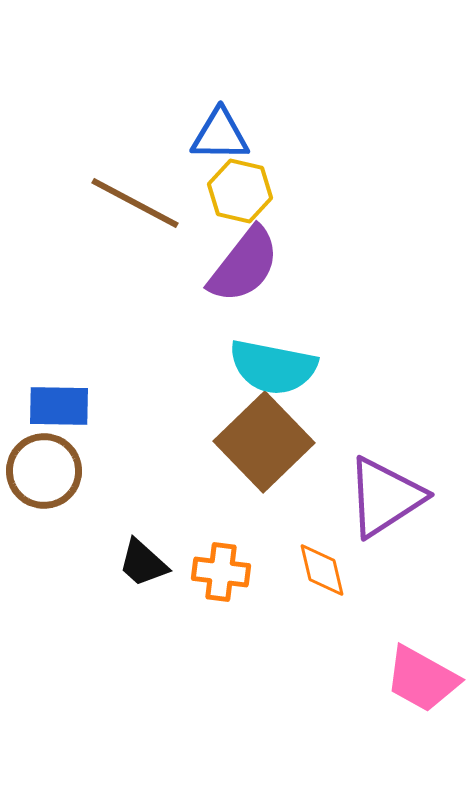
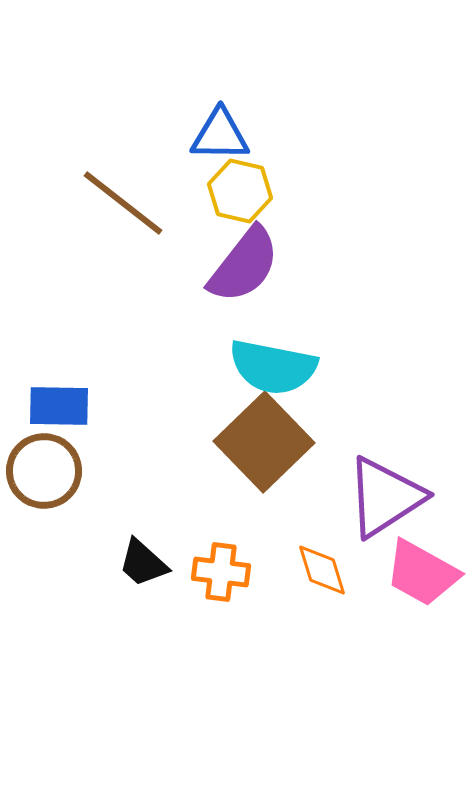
brown line: moved 12 px left; rotated 10 degrees clockwise
orange diamond: rotated 4 degrees counterclockwise
pink trapezoid: moved 106 px up
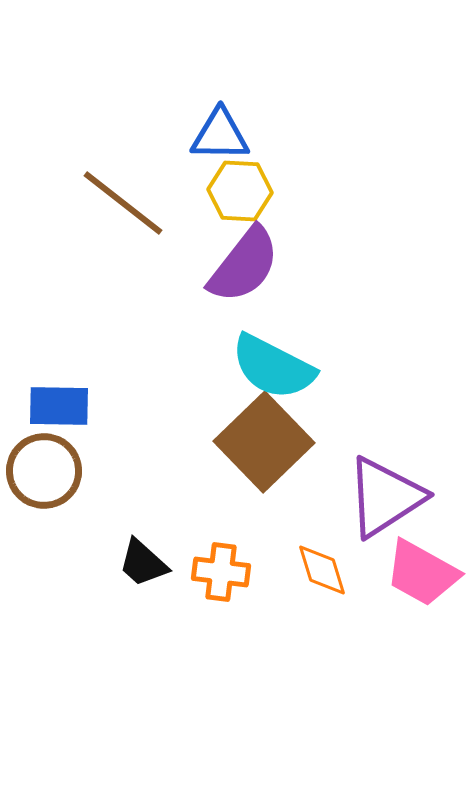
yellow hexagon: rotated 10 degrees counterclockwise
cyan semicircle: rotated 16 degrees clockwise
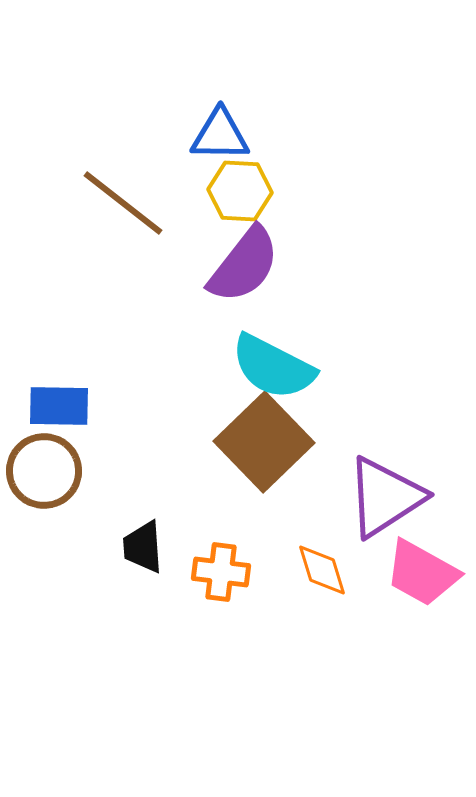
black trapezoid: moved 16 px up; rotated 44 degrees clockwise
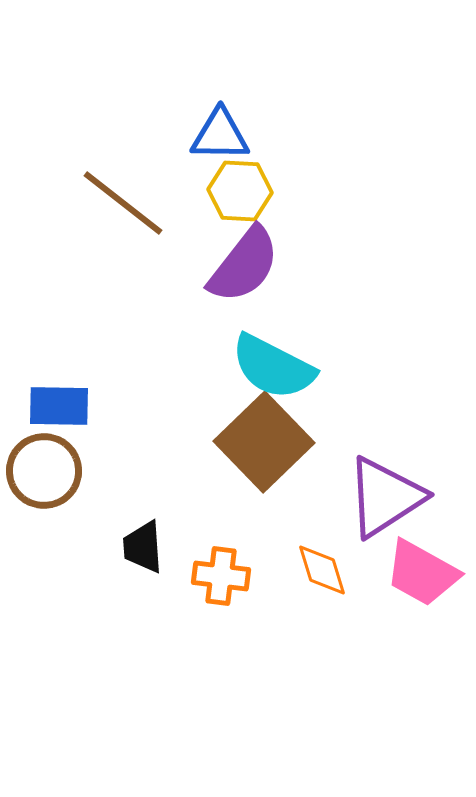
orange cross: moved 4 px down
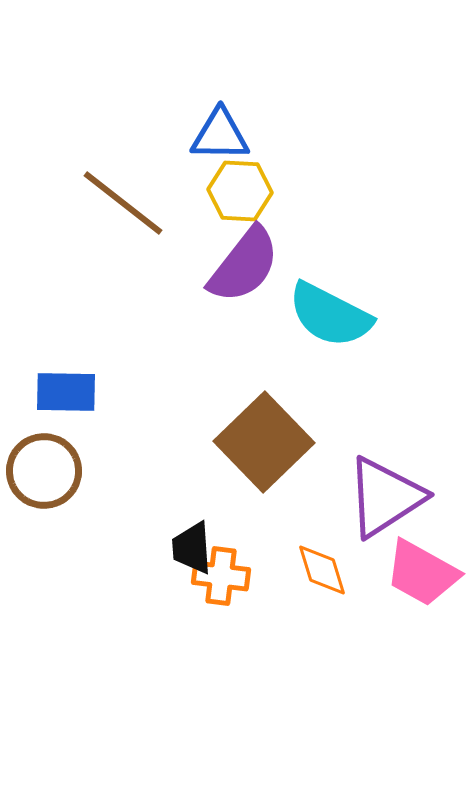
cyan semicircle: moved 57 px right, 52 px up
blue rectangle: moved 7 px right, 14 px up
black trapezoid: moved 49 px right, 1 px down
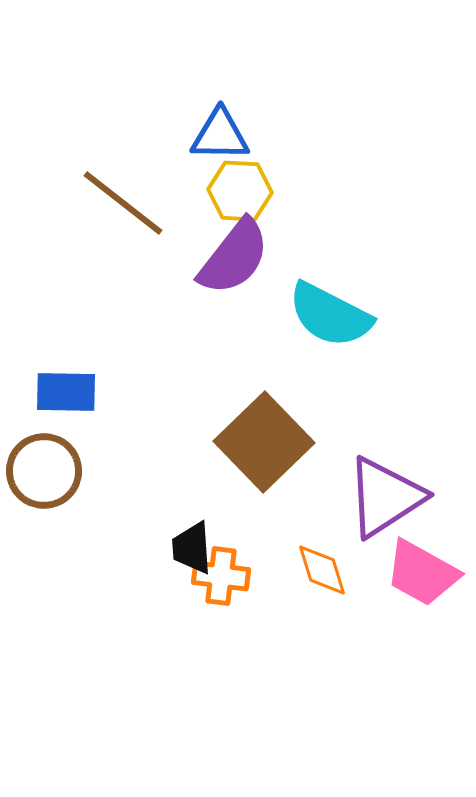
purple semicircle: moved 10 px left, 8 px up
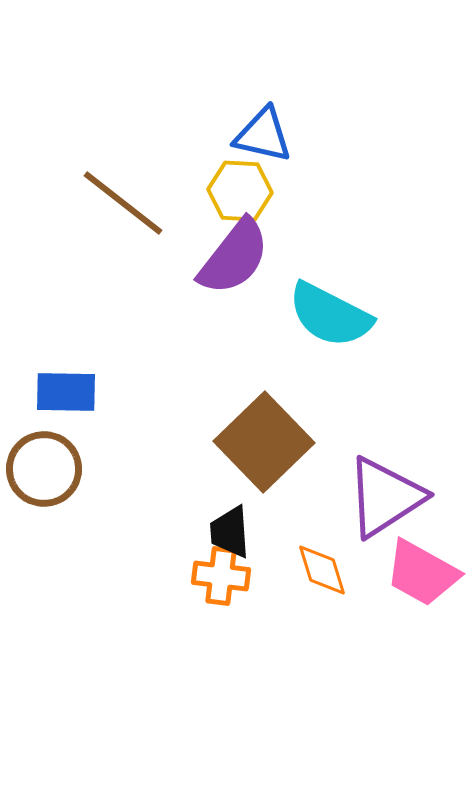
blue triangle: moved 43 px right; rotated 12 degrees clockwise
brown circle: moved 2 px up
black trapezoid: moved 38 px right, 16 px up
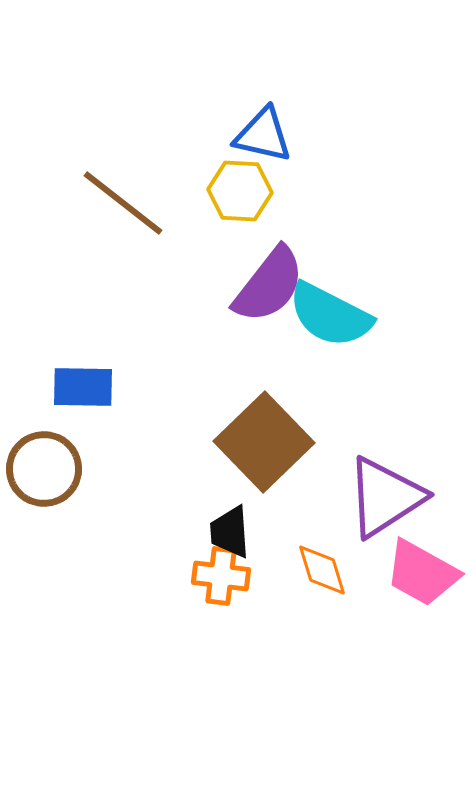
purple semicircle: moved 35 px right, 28 px down
blue rectangle: moved 17 px right, 5 px up
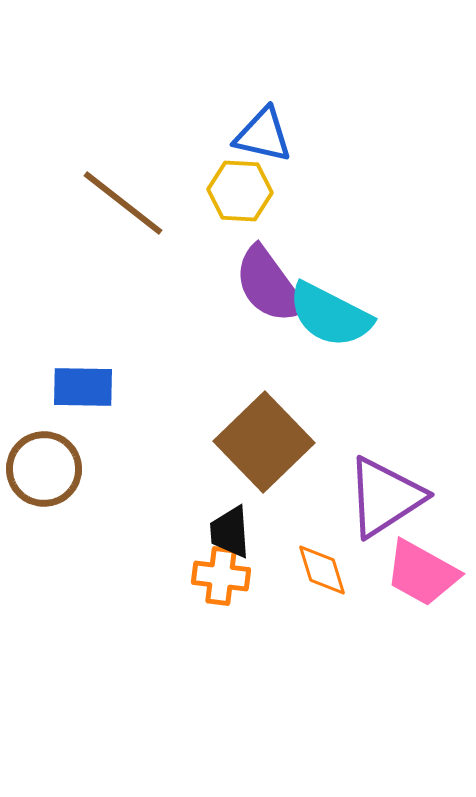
purple semicircle: rotated 106 degrees clockwise
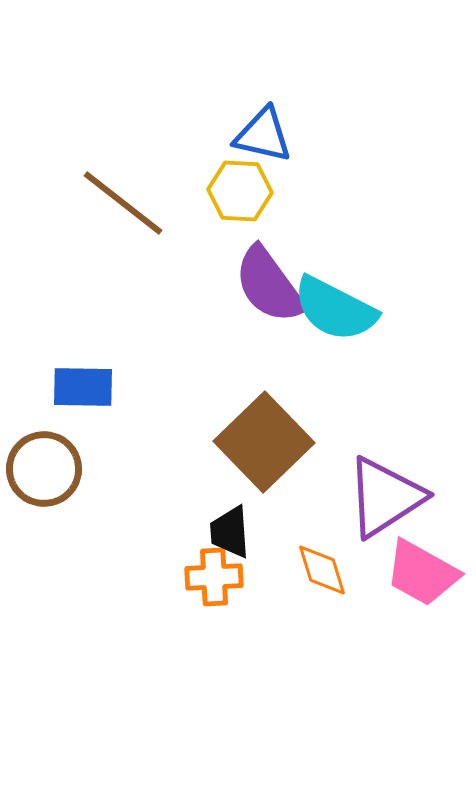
cyan semicircle: moved 5 px right, 6 px up
orange cross: moved 7 px left, 1 px down; rotated 10 degrees counterclockwise
